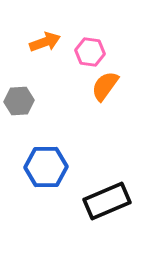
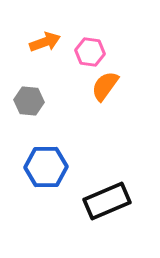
gray hexagon: moved 10 px right; rotated 8 degrees clockwise
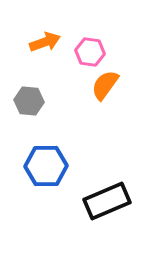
orange semicircle: moved 1 px up
blue hexagon: moved 1 px up
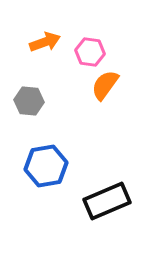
blue hexagon: rotated 9 degrees counterclockwise
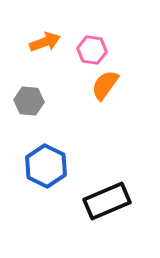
pink hexagon: moved 2 px right, 2 px up
blue hexagon: rotated 24 degrees counterclockwise
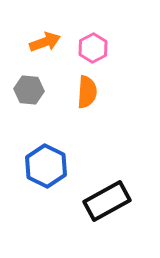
pink hexagon: moved 1 px right, 2 px up; rotated 24 degrees clockwise
orange semicircle: moved 18 px left, 7 px down; rotated 148 degrees clockwise
gray hexagon: moved 11 px up
black rectangle: rotated 6 degrees counterclockwise
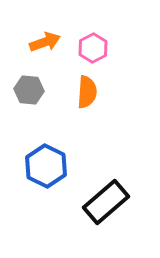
black rectangle: moved 1 px left, 1 px down; rotated 12 degrees counterclockwise
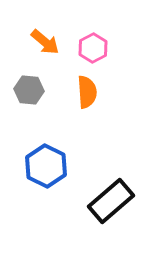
orange arrow: rotated 60 degrees clockwise
orange semicircle: rotated 8 degrees counterclockwise
black rectangle: moved 5 px right, 1 px up
